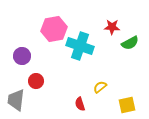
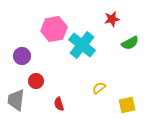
red star: moved 8 px up; rotated 14 degrees counterclockwise
cyan cross: moved 2 px right, 1 px up; rotated 20 degrees clockwise
yellow semicircle: moved 1 px left, 1 px down
red semicircle: moved 21 px left
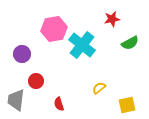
purple circle: moved 2 px up
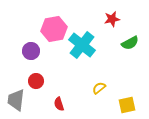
purple circle: moved 9 px right, 3 px up
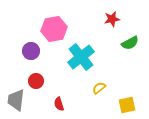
cyan cross: moved 1 px left, 12 px down; rotated 12 degrees clockwise
